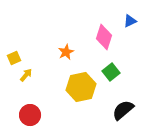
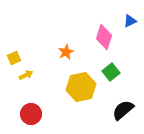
yellow arrow: rotated 24 degrees clockwise
red circle: moved 1 px right, 1 px up
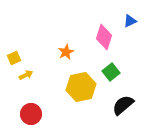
black semicircle: moved 5 px up
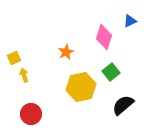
yellow arrow: moved 2 px left; rotated 80 degrees counterclockwise
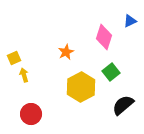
yellow hexagon: rotated 16 degrees counterclockwise
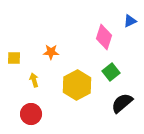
orange star: moved 15 px left; rotated 28 degrees clockwise
yellow square: rotated 24 degrees clockwise
yellow arrow: moved 10 px right, 5 px down
yellow hexagon: moved 4 px left, 2 px up
black semicircle: moved 1 px left, 2 px up
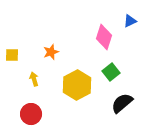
orange star: rotated 21 degrees counterclockwise
yellow square: moved 2 px left, 3 px up
yellow arrow: moved 1 px up
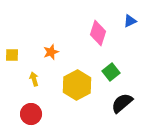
pink diamond: moved 6 px left, 4 px up
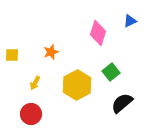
yellow arrow: moved 1 px right, 4 px down; rotated 136 degrees counterclockwise
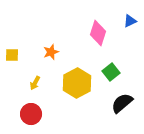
yellow hexagon: moved 2 px up
